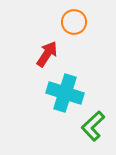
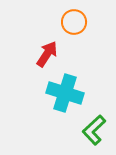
green L-shape: moved 1 px right, 4 px down
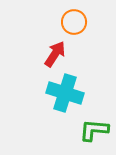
red arrow: moved 8 px right
green L-shape: rotated 48 degrees clockwise
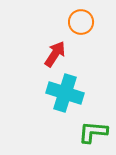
orange circle: moved 7 px right
green L-shape: moved 1 px left, 2 px down
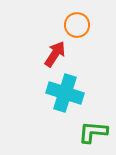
orange circle: moved 4 px left, 3 px down
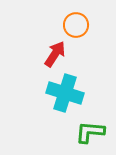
orange circle: moved 1 px left
green L-shape: moved 3 px left
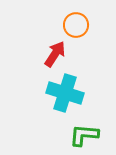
green L-shape: moved 6 px left, 3 px down
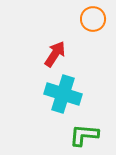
orange circle: moved 17 px right, 6 px up
cyan cross: moved 2 px left, 1 px down
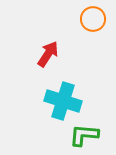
red arrow: moved 7 px left
cyan cross: moved 7 px down
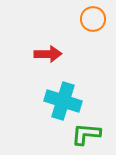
red arrow: rotated 56 degrees clockwise
green L-shape: moved 2 px right, 1 px up
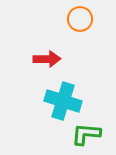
orange circle: moved 13 px left
red arrow: moved 1 px left, 5 px down
